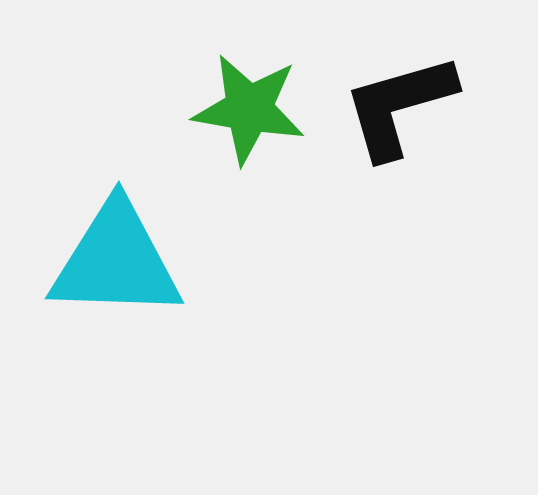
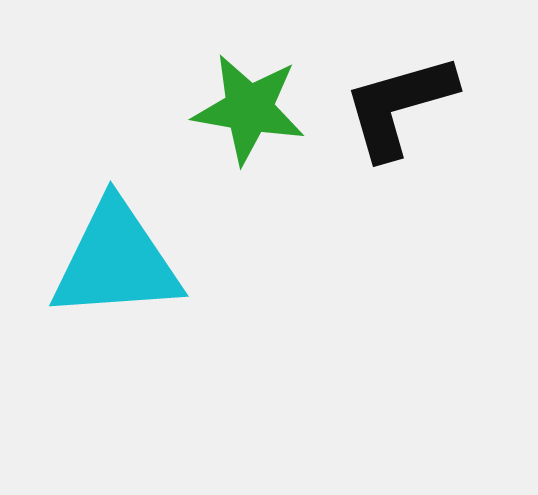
cyan triangle: rotated 6 degrees counterclockwise
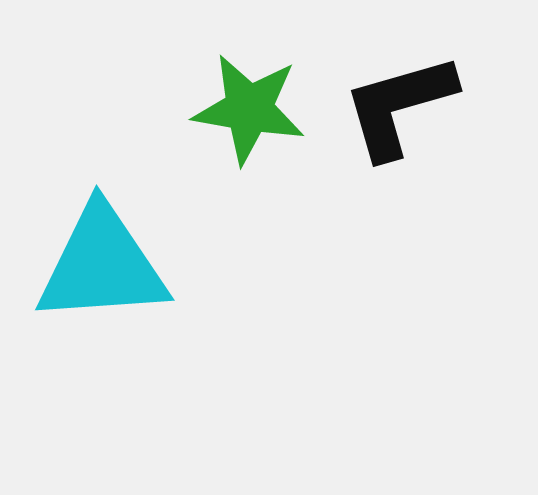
cyan triangle: moved 14 px left, 4 px down
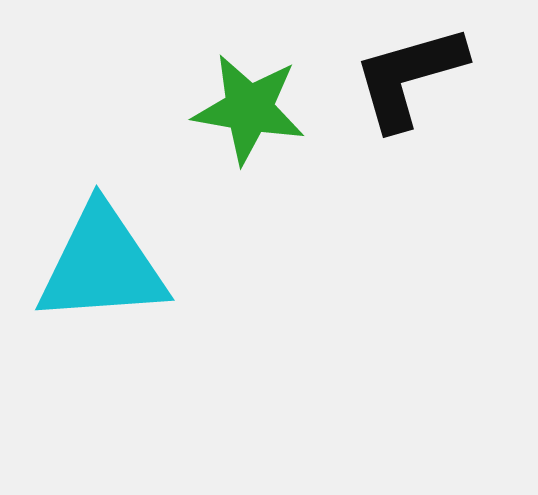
black L-shape: moved 10 px right, 29 px up
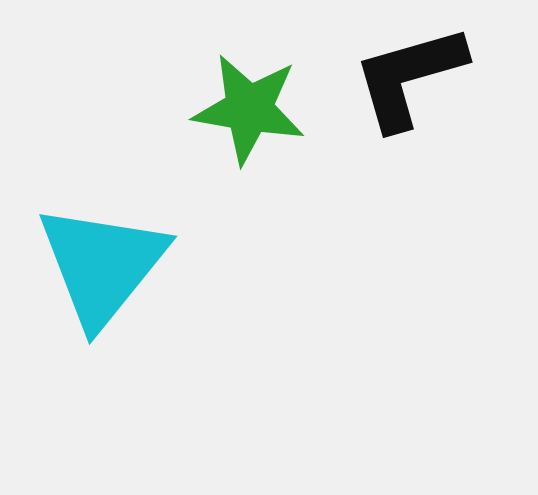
cyan triangle: rotated 47 degrees counterclockwise
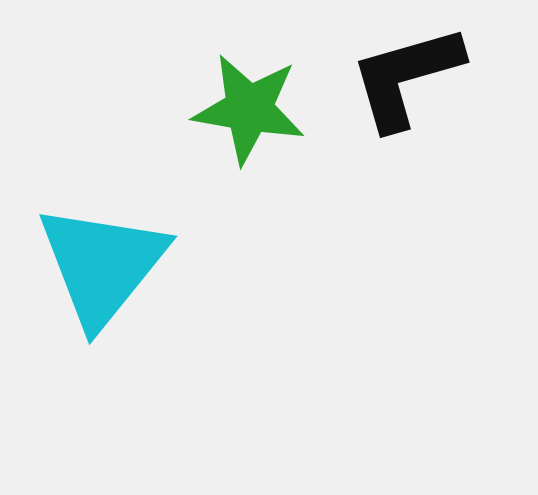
black L-shape: moved 3 px left
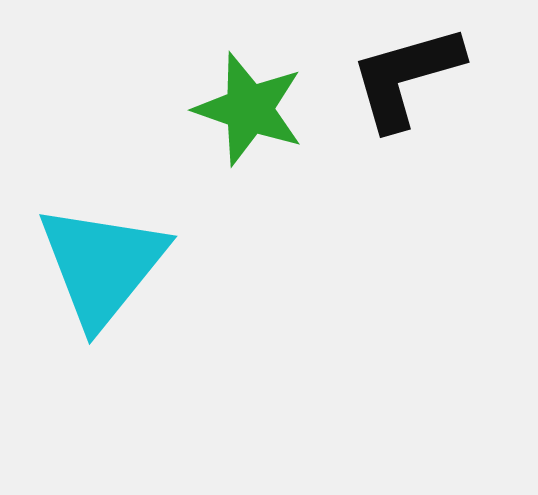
green star: rotated 9 degrees clockwise
